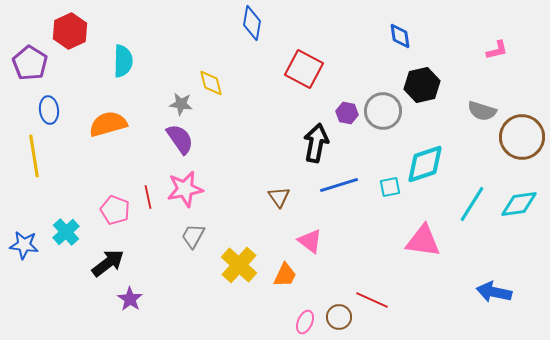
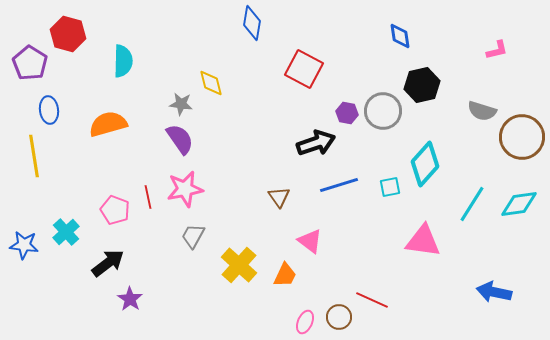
red hexagon at (70, 31): moved 2 px left, 3 px down; rotated 20 degrees counterclockwise
black arrow at (316, 143): rotated 60 degrees clockwise
cyan diamond at (425, 164): rotated 30 degrees counterclockwise
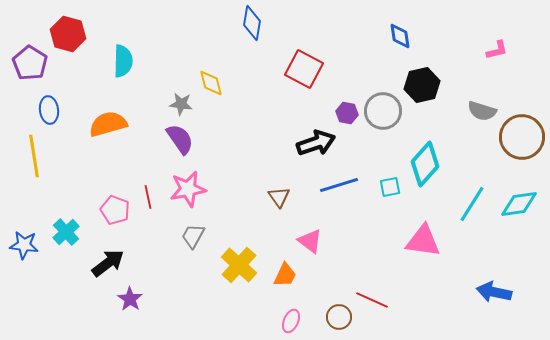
pink star at (185, 189): moved 3 px right
pink ellipse at (305, 322): moved 14 px left, 1 px up
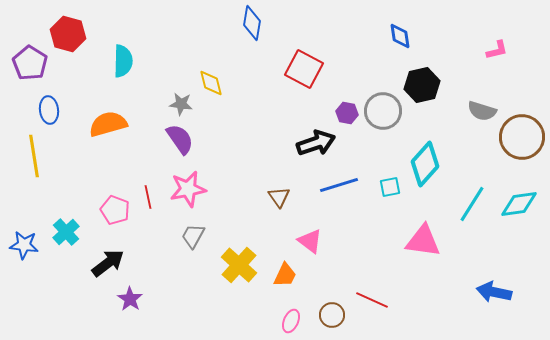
brown circle at (339, 317): moved 7 px left, 2 px up
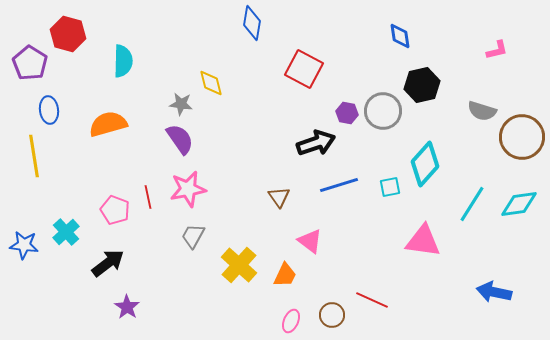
purple star at (130, 299): moved 3 px left, 8 px down
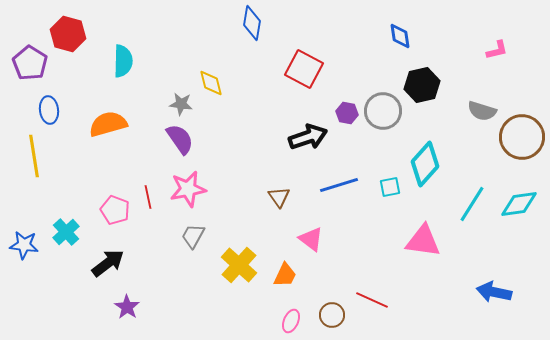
black arrow at (316, 143): moved 8 px left, 6 px up
pink triangle at (310, 241): moved 1 px right, 2 px up
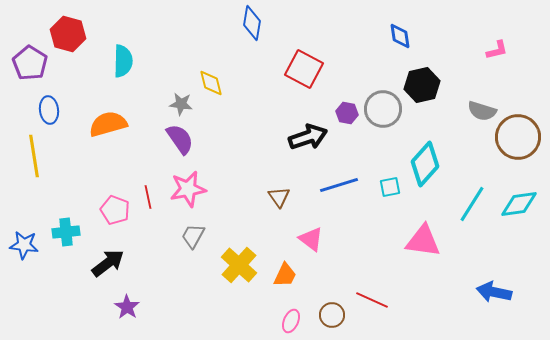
gray circle at (383, 111): moved 2 px up
brown circle at (522, 137): moved 4 px left
cyan cross at (66, 232): rotated 36 degrees clockwise
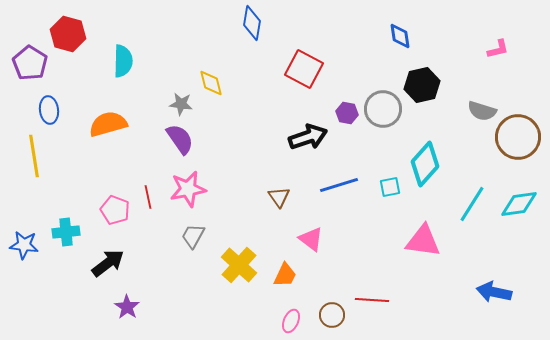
pink L-shape at (497, 50): moved 1 px right, 1 px up
red line at (372, 300): rotated 20 degrees counterclockwise
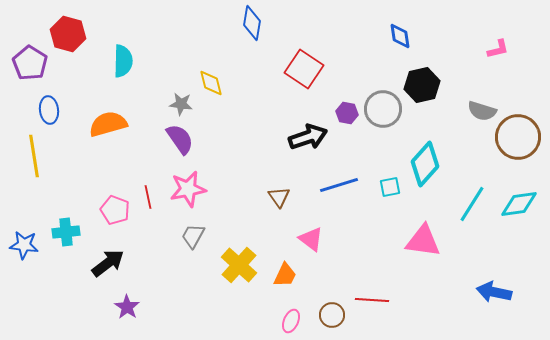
red square at (304, 69): rotated 6 degrees clockwise
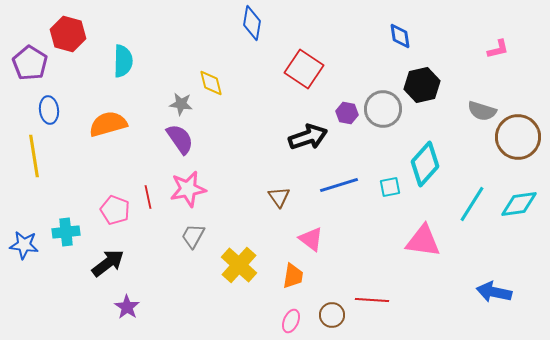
orange trapezoid at (285, 275): moved 8 px right, 1 px down; rotated 16 degrees counterclockwise
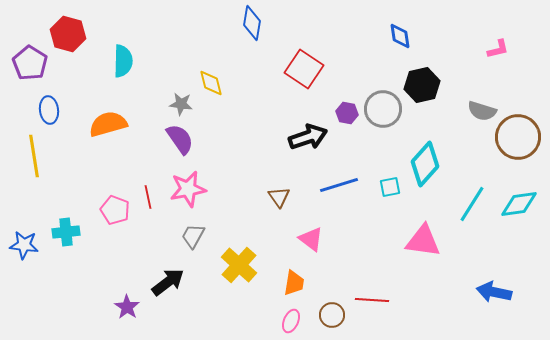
black arrow at (108, 263): moved 60 px right, 19 px down
orange trapezoid at (293, 276): moved 1 px right, 7 px down
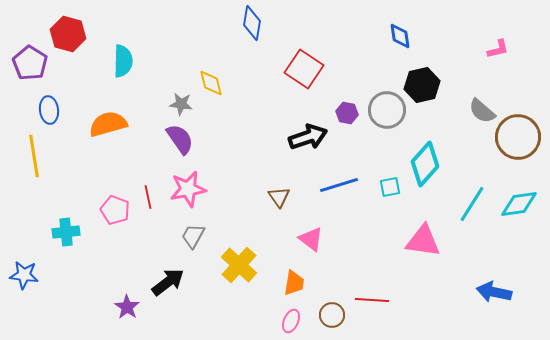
gray circle at (383, 109): moved 4 px right, 1 px down
gray semicircle at (482, 111): rotated 24 degrees clockwise
blue star at (24, 245): moved 30 px down
